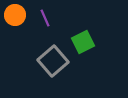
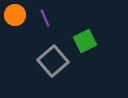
green square: moved 2 px right, 1 px up
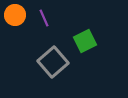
purple line: moved 1 px left
gray square: moved 1 px down
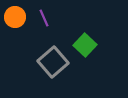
orange circle: moved 2 px down
green square: moved 4 px down; rotated 20 degrees counterclockwise
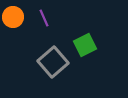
orange circle: moved 2 px left
green square: rotated 20 degrees clockwise
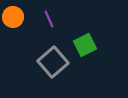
purple line: moved 5 px right, 1 px down
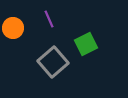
orange circle: moved 11 px down
green square: moved 1 px right, 1 px up
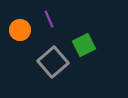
orange circle: moved 7 px right, 2 px down
green square: moved 2 px left, 1 px down
